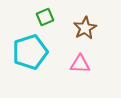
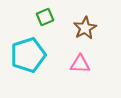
cyan pentagon: moved 2 px left, 3 px down
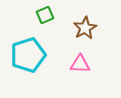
green square: moved 2 px up
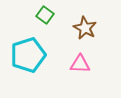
green square: rotated 30 degrees counterclockwise
brown star: rotated 15 degrees counterclockwise
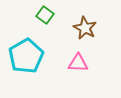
cyan pentagon: moved 2 px left, 1 px down; rotated 12 degrees counterclockwise
pink triangle: moved 2 px left, 1 px up
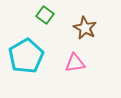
pink triangle: moved 3 px left; rotated 10 degrees counterclockwise
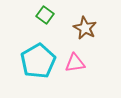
cyan pentagon: moved 12 px right, 5 px down
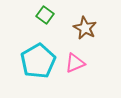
pink triangle: rotated 15 degrees counterclockwise
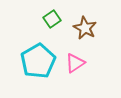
green square: moved 7 px right, 4 px down; rotated 18 degrees clockwise
pink triangle: rotated 10 degrees counterclockwise
